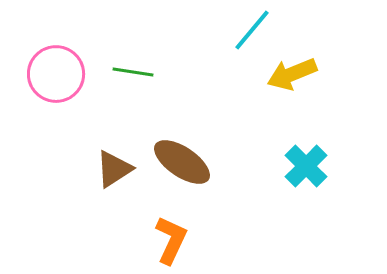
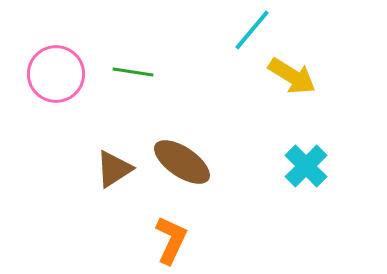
yellow arrow: moved 2 px down; rotated 126 degrees counterclockwise
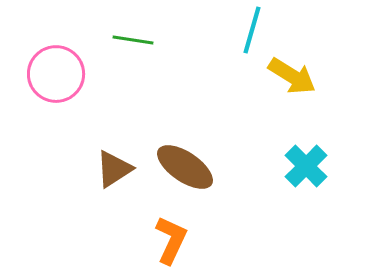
cyan line: rotated 24 degrees counterclockwise
green line: moved 32 px up
brown ellipse: moved 3 px right, 5 px down
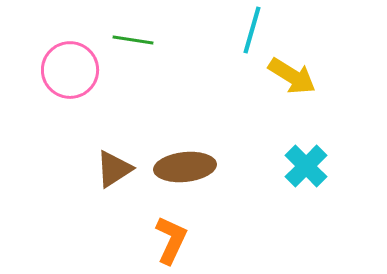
pink circle: moved 14 px right, 4 px up
brown ellipse: rotated 40 degrees counterclockwise
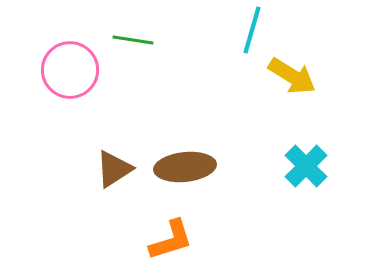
orange L-shape: rotated 48 degrees clockwise
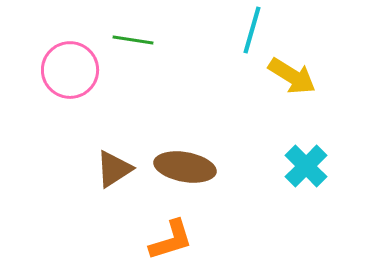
brown ellipse: rotated 16 degrees clockwise
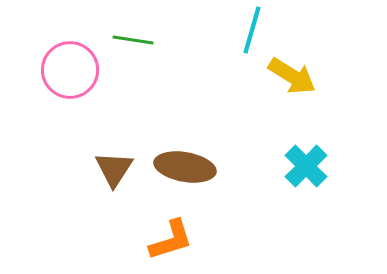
brown triangle: rotated 24 degrees counterclockwise
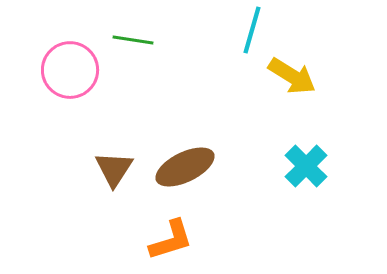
brown ellipse: rotated 36 degrees counterclockwise
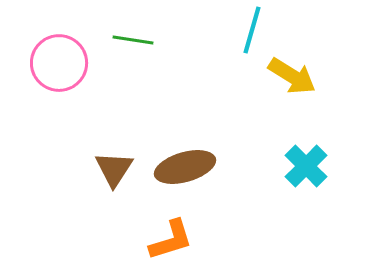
pink circle: moved 11 px left, 7 px up
brown ellipse: rotated 10 degrees clockwise
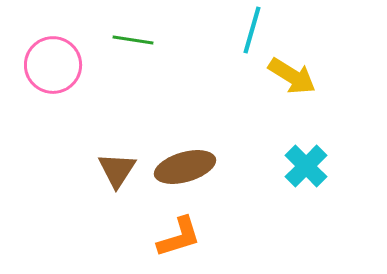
pink circle: moved 6 px left, 2 px down
brown triangle: moved 3 px right, 1 px down
orange L-shape: moved 8 px right, 3 px up
